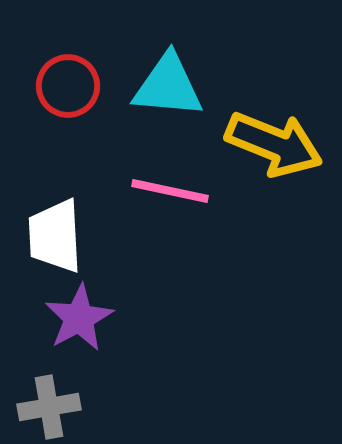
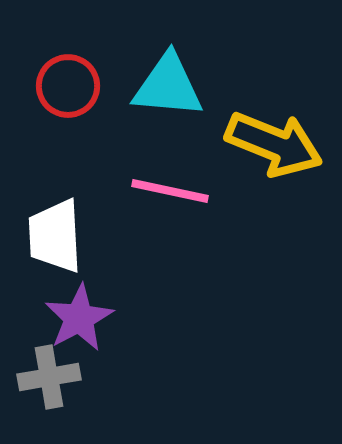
gray cross: moved 30 px up
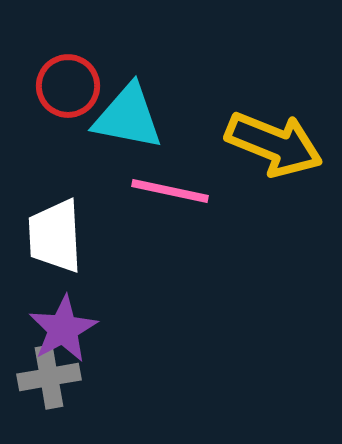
cyan triangle: moved 40 px left, 31 px down; rotated 6 degrees clockwise
purple star: moved 16 px left, 11 px down
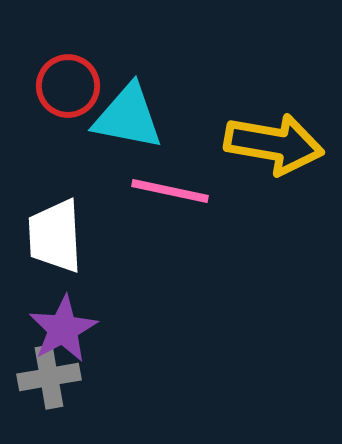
yellow arrow: rotated 12 degrees counterclockwise
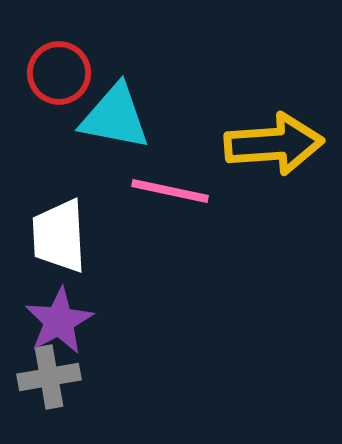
red circle: moved 9 px left, 13 px up
cyan triangle: moved 13 px left
yellow arrow: rotated 14 degrees counterclockwise
white trapezoid: moved 4 px right
purple star: moved 4 px left, 8 px up
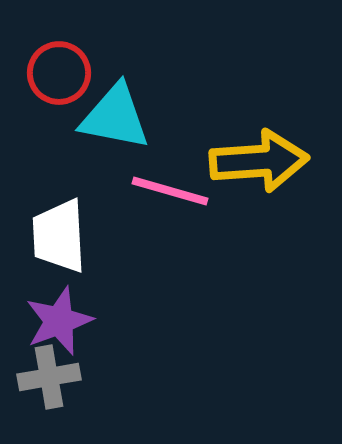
yellow arrow: moved 15 px left, 17 px down
pink line: rotated 4 degrees clockwise
purple star: rotated 8 degrees clockwise
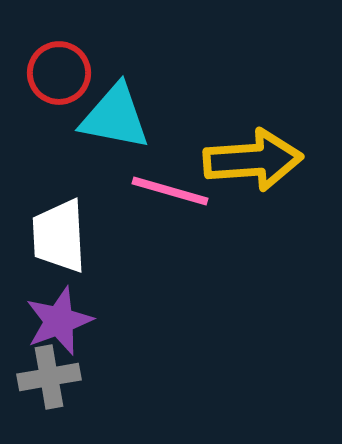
yellow arrow: moved 6 px left, 1 px up
